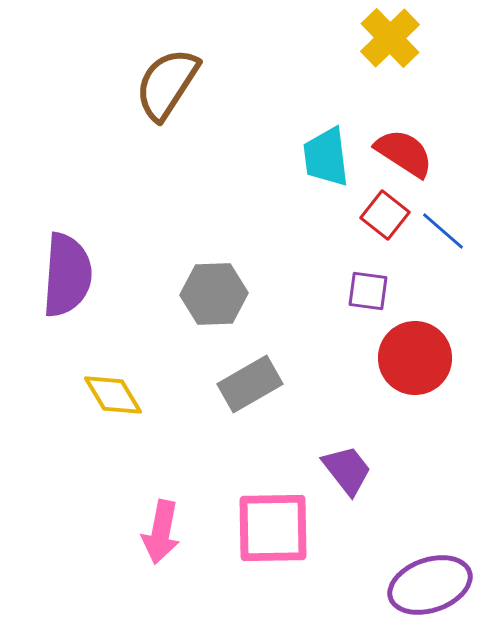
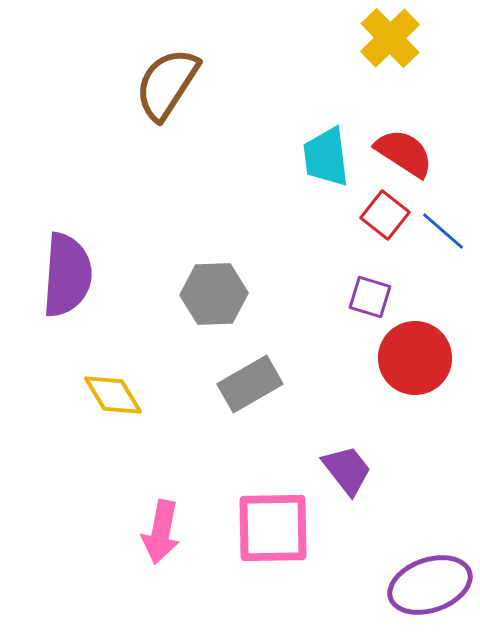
purple square: moved 2 px right, 6 px down; rotated 9 degrees clockwise
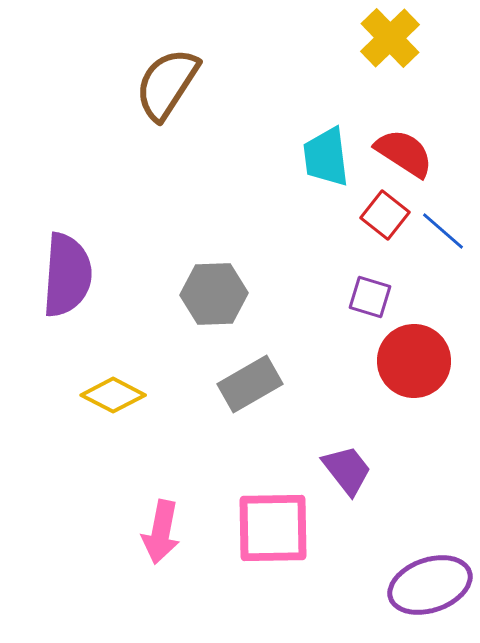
red circle: moved 1 px left, 3 px down
yellow diamond: rotated 32 degrees counterclockwise
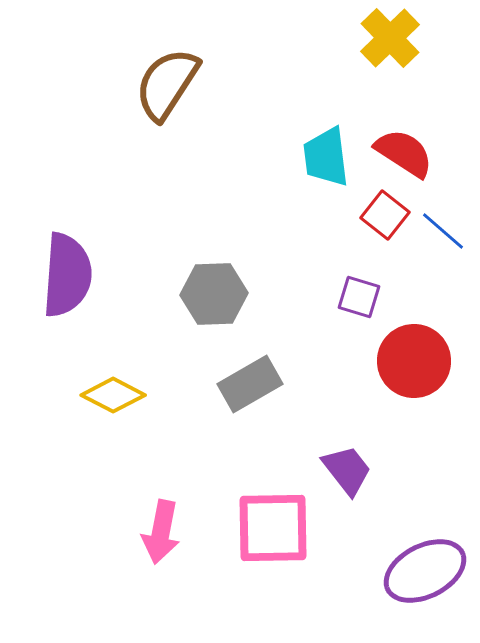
purple square: moved 11 px left
purple ellipse: moved 5 px left, 14 px up; rotated 8 degrees counterclockwise
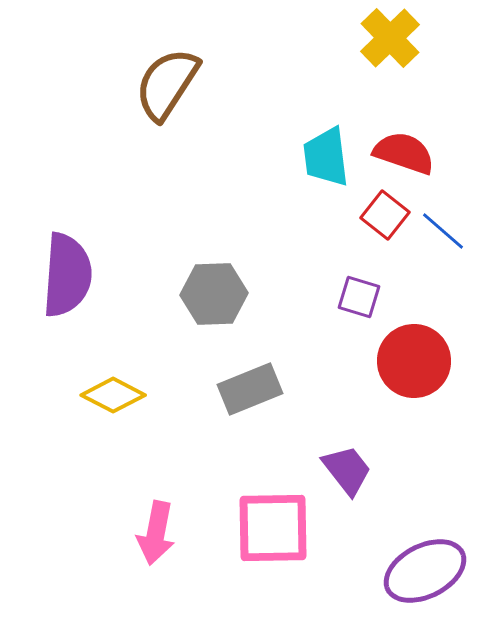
red semicircle: rotated 14 degrees counterclockwise
gray rectangle: moved 5 px down; rotated 8 degrees clockwise
pink arrow: moved 5 px left, 1 px down
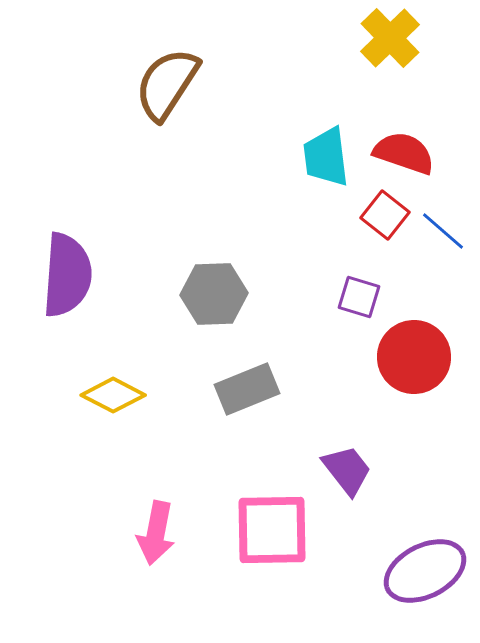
red circle: moved 4 px up
gray rectangle: moved 3 px left
pink square: moved 1 px left, 2 px down
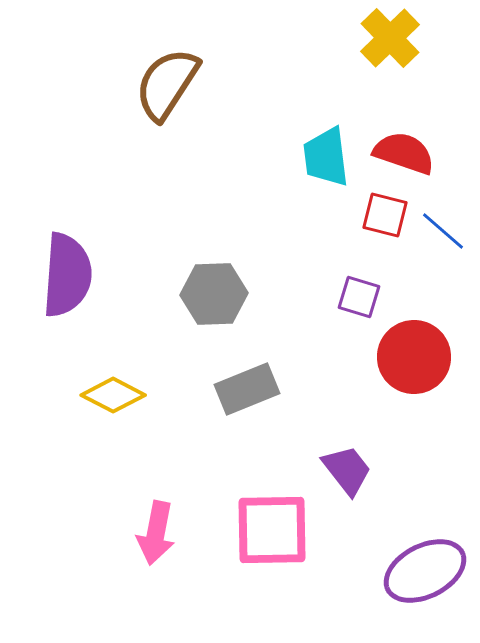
red square: rotated 24 degrees counterclockwise
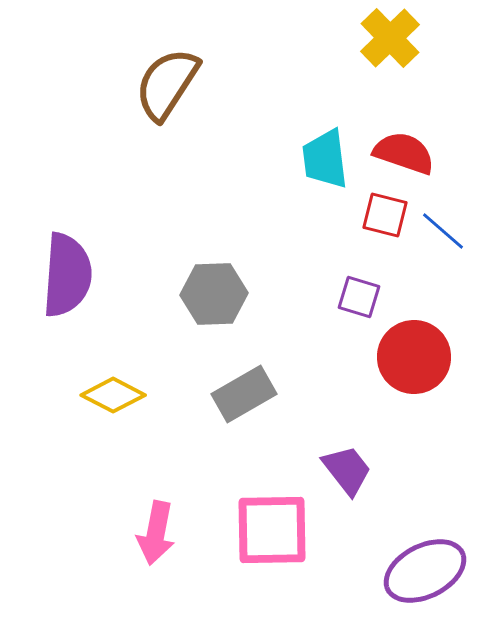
cyan trapezoid: moved 1 px left, 2 px down
gray rectangle: moved 3 px left, 5 px down; rotated 8 degrees counterclockwise
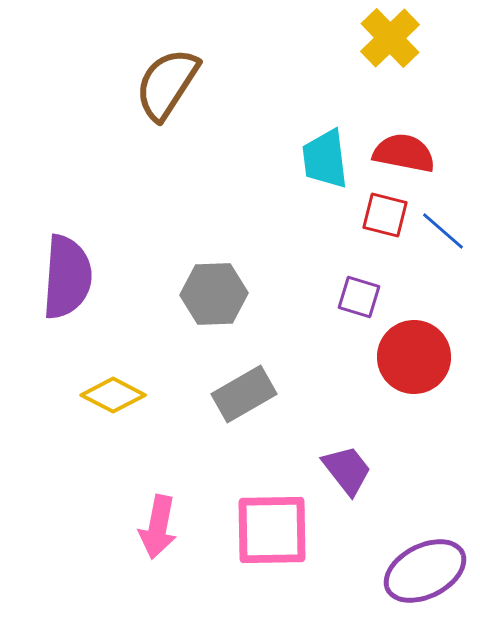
red semicircle: rotated 8 degrees counterclockwise
purple semicircle: moved 2 px down
pink arrow: moved 2 px right, 6 px up
